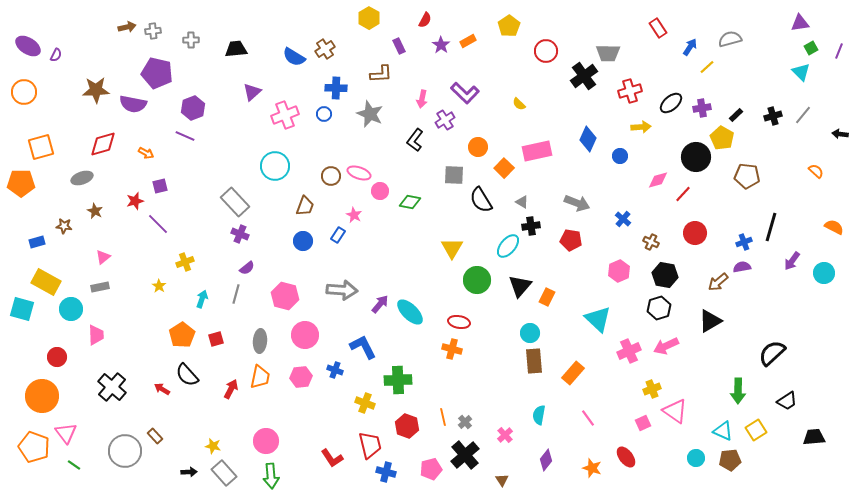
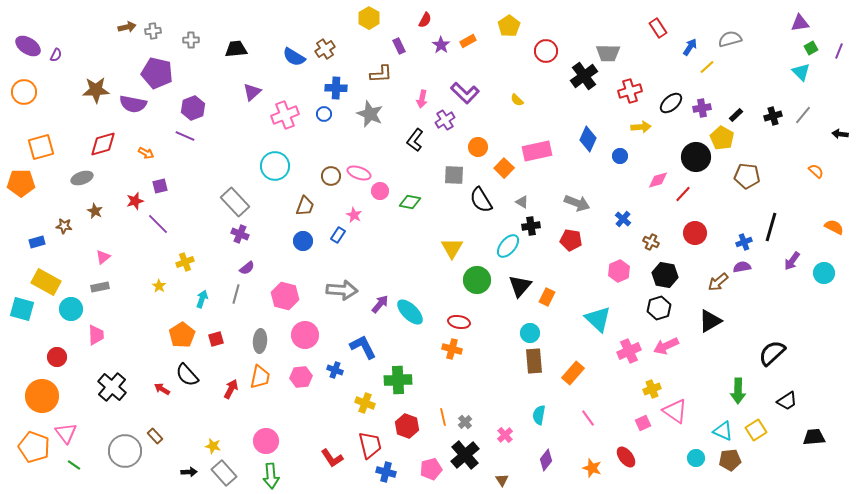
yellow semicircle at (519, 104): moved 2 px left, 4 px up
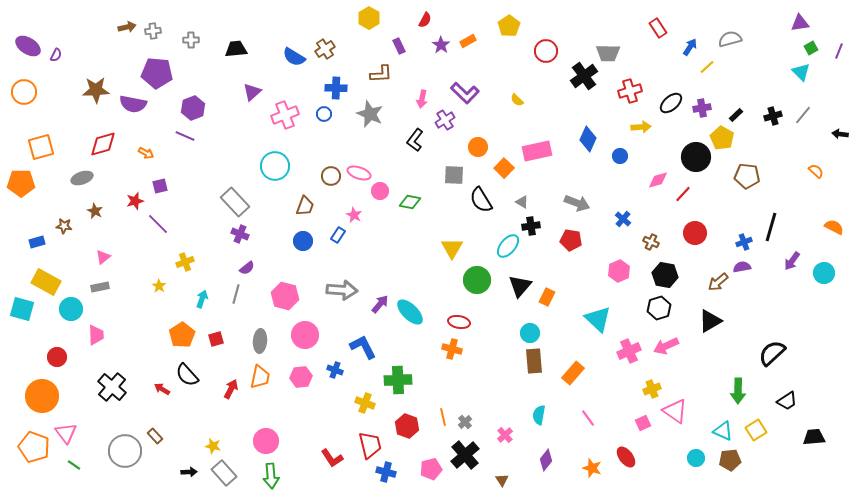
purple pentagon at (157, 73): rotated 8 degrees counterclockwise
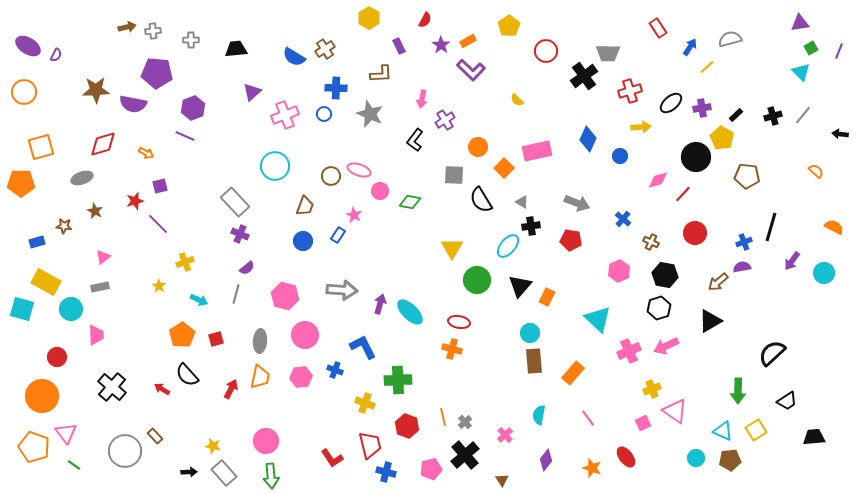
purple L-shape at (465, 93): moved 6 px right, 23 px up
pink ellipse at (359, 173): moved 3 px up
cyan arrow at (202, 299): moved 3 px left, 1 px down; rotated 96 degrees clockwise
purple arrow at (380, 304): rotated 24 degrees counterclockwise
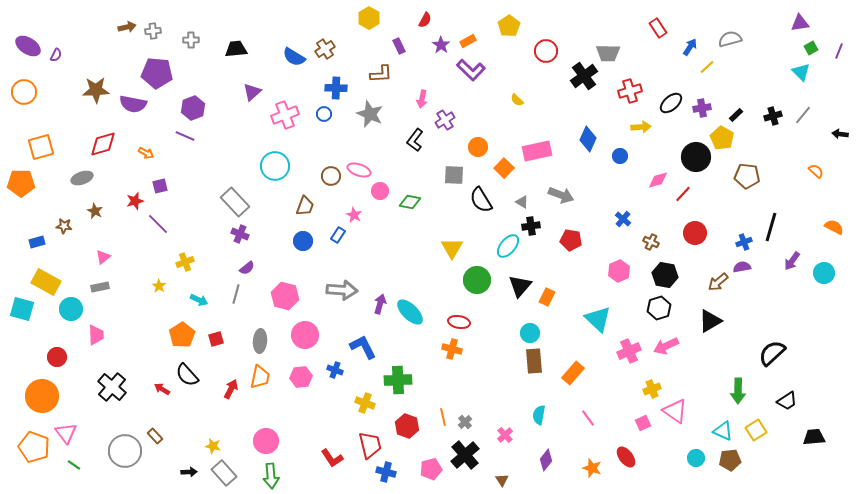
gray arrow at (577, 203): moved 16 px left, 8 px up
